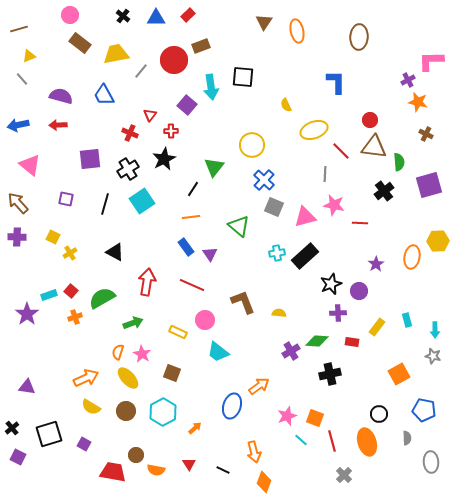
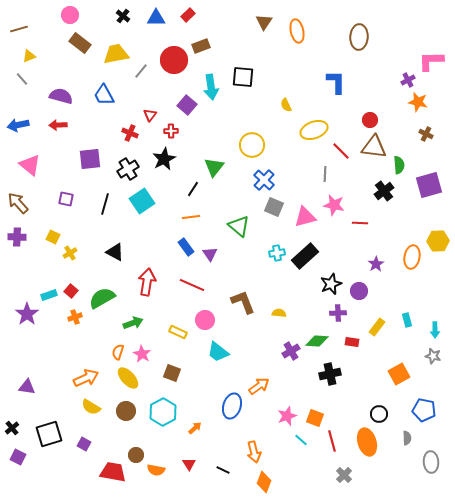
green semicircle at (399, 162): moved 3 px down
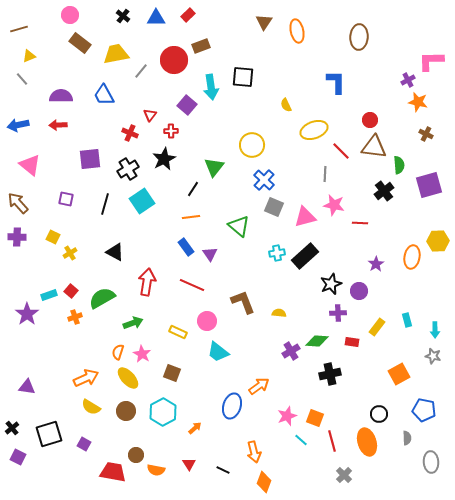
purple semicircle at (61, 96): rotated 15 degrees counterclockwise
pink circle at (205, 320): moved 2 px right, 1 px down
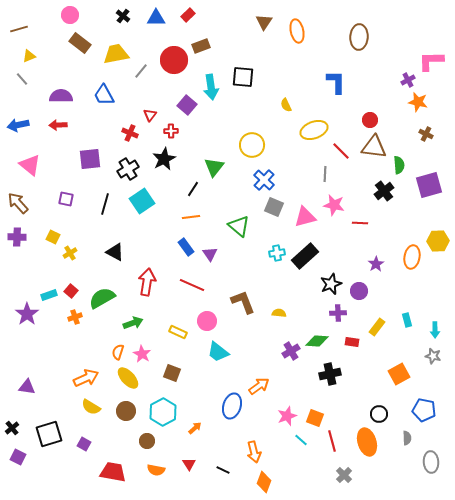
brown circle at (136, 455): moved 11 px right, 14 px up
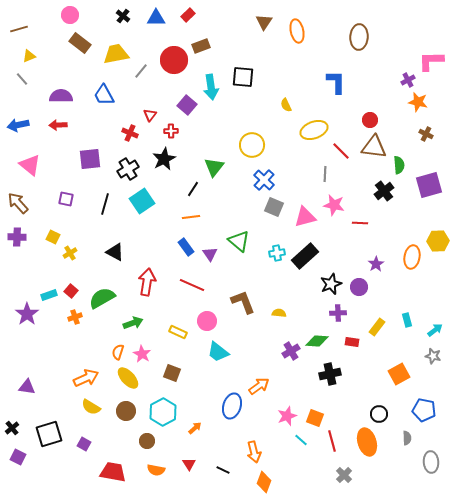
green triangle at (239, 226): moved 15 px down
purple circle at (359, 291): moved 4 px up
cyan arrow at (435, 330): rotated 126 degrees counterclockwise
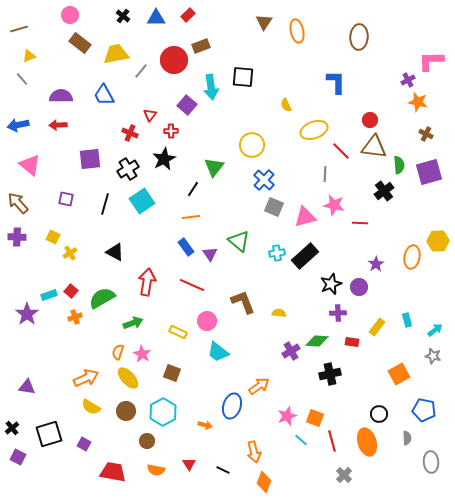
purple square at (429, 185): moved 13 px up
orange arrow at (195, 428): moved 10 px right, 3 px up; rotated 56 degrees clockwise
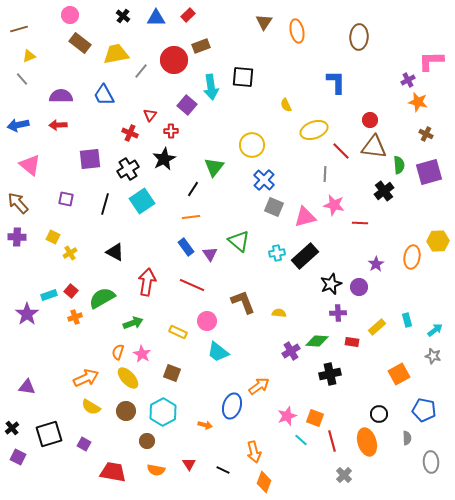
yellow rectangle at (377, 327): rotated 12 degrees clockwise
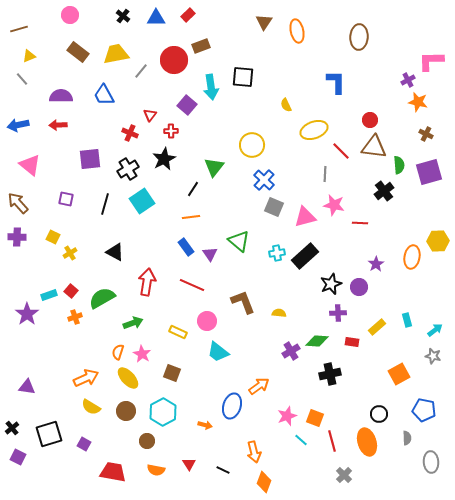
brown rectangle at (80, 43): moved 2 px left, 9 px down
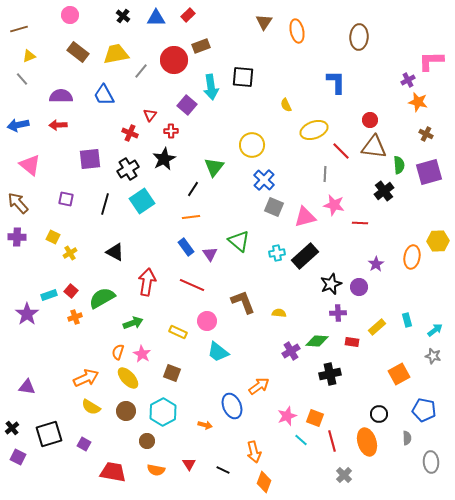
blue ellipse at (232, 406): rotated 40 degrees counterclockwise
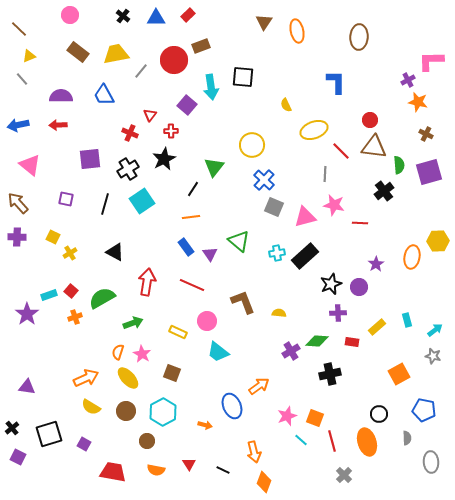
brown line at (19, 29): rotated 60 degrees clockwise
